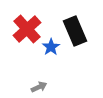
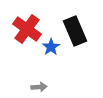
red cross: rotated 12 degrees counterclockwise
gray arrow: rotated 21 degrees clockwise
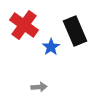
red cross: moved 3 px left, 4 px up
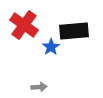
black rectangle: moved 1 px left; rotated 72 degrees counterclockwise
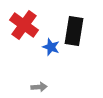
black rectangle: rotated 76 degrees counterclockwise
blue star: rotated 18 degrees counterclockwise
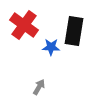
blue star: rotated 18 degrees counterclockwise
gray arrow: rotated 56 degrees counterclockwise
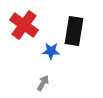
blue star: moved 4 px down
gray arrow: moved 4 px right, 4 px up
